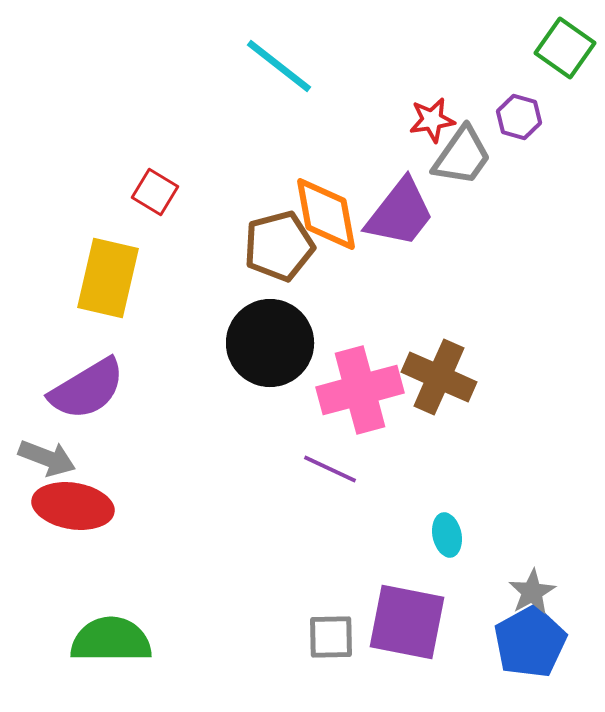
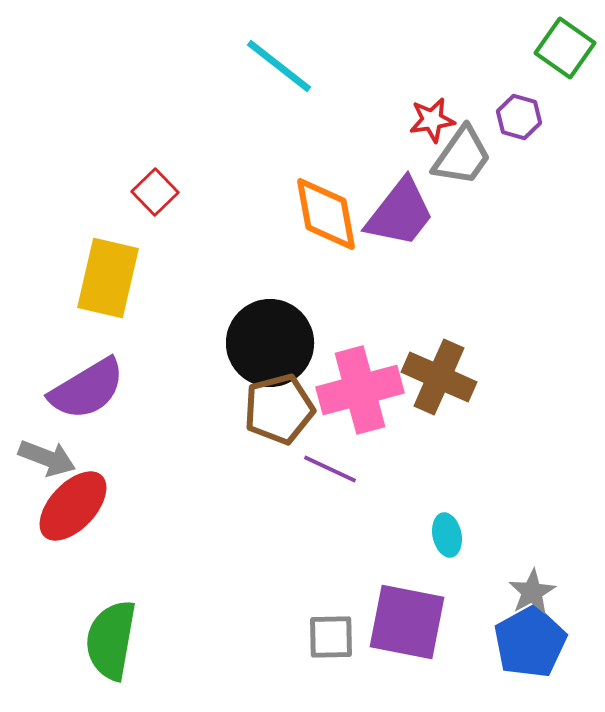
red square: rotated 15 degrees clockwise
brown pentagon: moved 163 px down
red ellipse: rotated 56 degrees counterclockwise
green semicircle: rotated 80 degrees counterclockwise
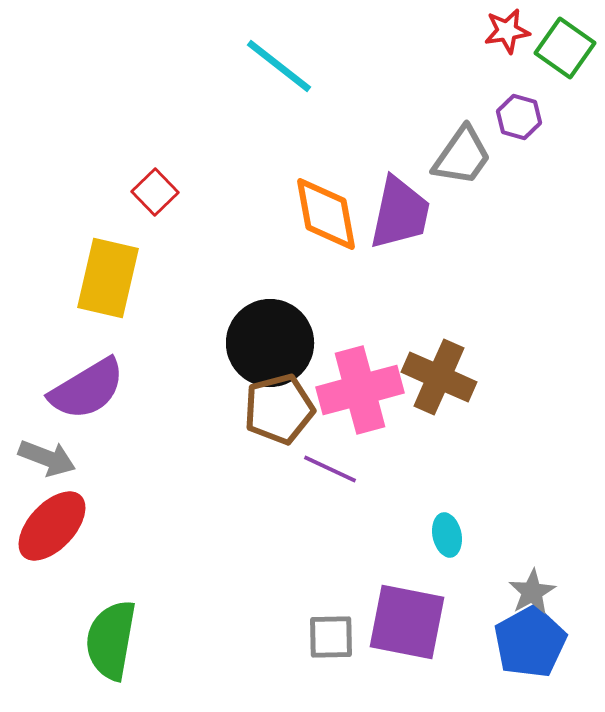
red star: moved 75 px right, 89 px up
purple trapezoid: rotated 26 degrees counterclockwise
red ellipse: moved 21 px left, 20 px down
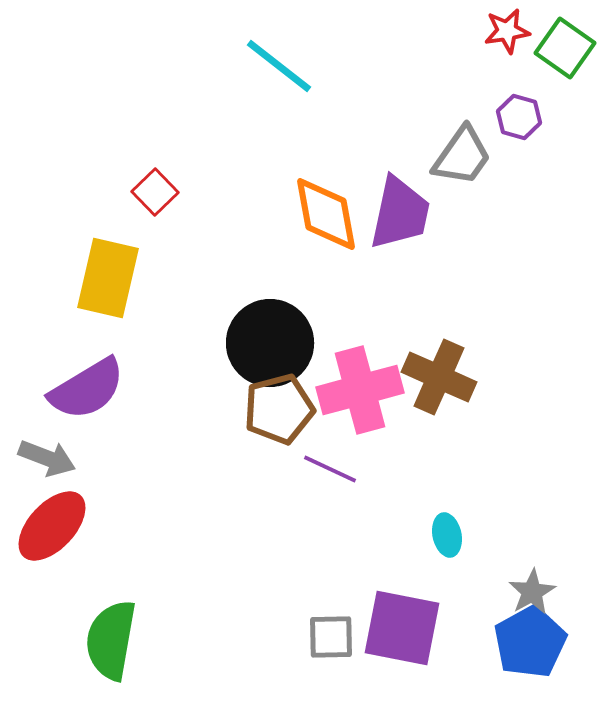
purple square: moved 5 px left, 6 px down
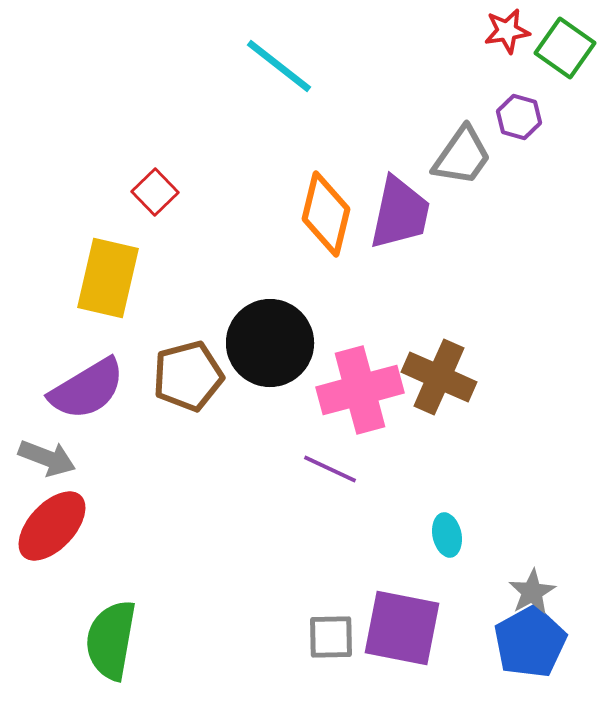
orange diamond: rotated 24 degrees clockwise
brown pentagon: moved 91 px left, 33 px up
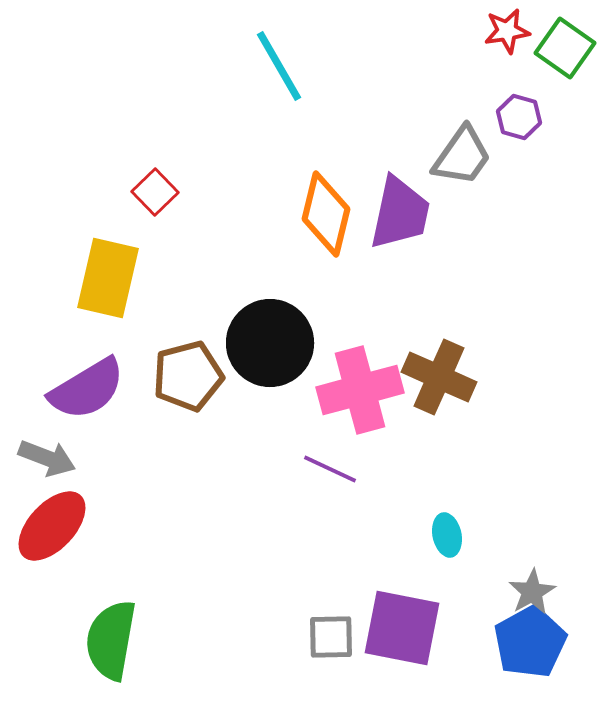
cyan line: rotated 22 degrees clockwise
